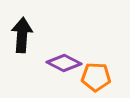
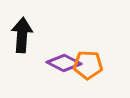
orange pentagon: moved 8 px left, 12 px up
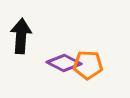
black arrow: moved 1 px left, 1 px down
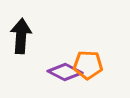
purple diamond: moved 1 px right, 9 px down
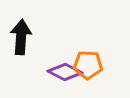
black arrow: moved 1 px down
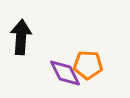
purple diamond: moved 1 px down; rotated 36 degrees clockwise
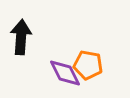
orange pentagon: rotated 8 degrees clockwise
